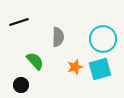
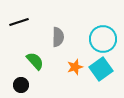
cyan square: moved 1 px right; rotated 20 degrees counterclockwise
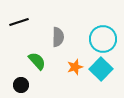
green semicircle: moved 2 px right
cyan square: rotated 10 degrees counterclockwise
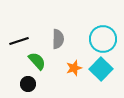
black line: moved 19 px down
gray semicircle: moved 2 px down
orange star: moved 1 px left, 1 px down
black circle: moved 7 px right, 1 px up
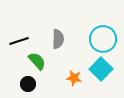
orange star: moved 10 px down; rotated 28 degrees clockwise
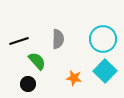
cyan square: moved 4 px right, 2 px down
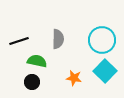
cyan circle: moved 1 px left, 1 px down
green semicircle: rotated 36 degrees counterclockwise
black circle: moved 4 px right, 2 px up
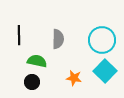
black line: moved 6 px up; rotated 72 degrees counterclockwise
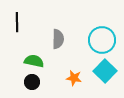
black line: moved 2 px left, 13 px up
green semicircle: moved 3 px left
